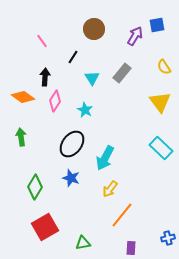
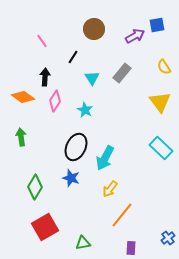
purple arrow: rotated 30 degrees clockwise
black ellipse: moved 4 px right, 3 px down; rotated 12 degrees counterclockwise
blue cross: rotated 24 degrees counterclockwise
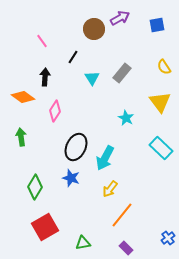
purple arrow: moved 15 px left, 18 px up
pink diamond: moved 10 px down
cyan star: moved 41 px right, 8 px down
purple rectangle: moved 5 px left; rotated 48 degrees counterclockwise
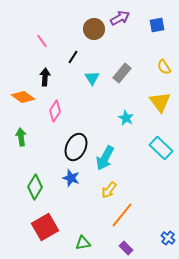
yellow arrow: moved 1 px left, 1 px down
blue cross: rotated 16 degrees counterclockwise
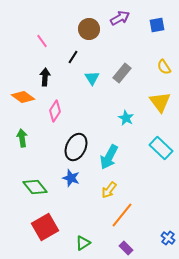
brown circle: moved 5 px left
green arrow: moved 1 px right, 1 px down
cyan arrow: moved 4 px right, 1 px up
green diamond: rotated 70 degrees counterclockwise
green triangle: rotated 21 degrees counterclockwise
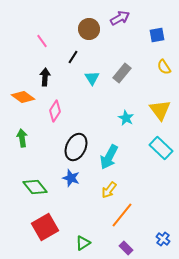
blue square: moved 10 px down
yellow triangle: moved 8 px down
blue cross: moved 5 px left, 1 px down
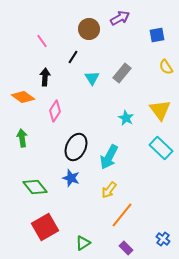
yellow semicircle: moved 2 px right
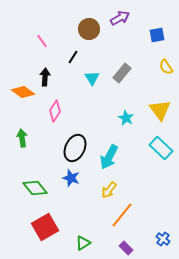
orange diamond: moved 5 px up
black ellipse: moved 1 px left, 1 px down
green diamond: moved 1 px down
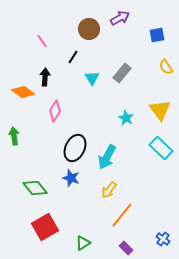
green arrow: moved 8 px left, 2 px up
cyan arrow: moved 2 px left
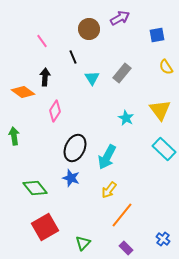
black line: rotated 56 degrees counterclockwise
cyan rectangle: moved 3 px right, 1 px down
green triangle: rotated 14 degrees counterclockwise
